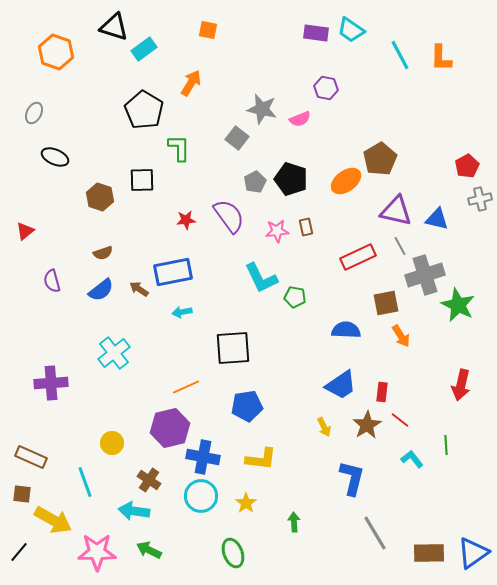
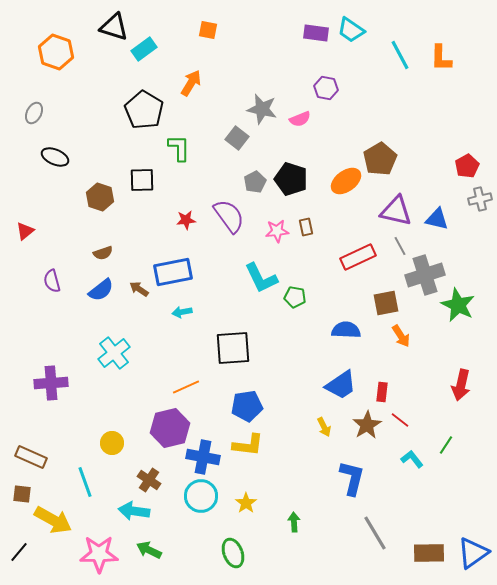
green line at (446, 445): rotated 36 degrees clockwise
yellow L-shape at (261, 459): moved 13 px left, 14 px up
pink star at (97, 552): moved 2 px right, 2 px down
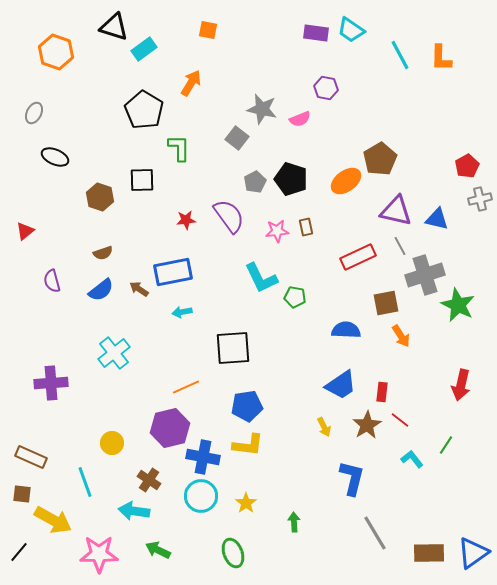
green arrow at (149, 550): moved 9 px right
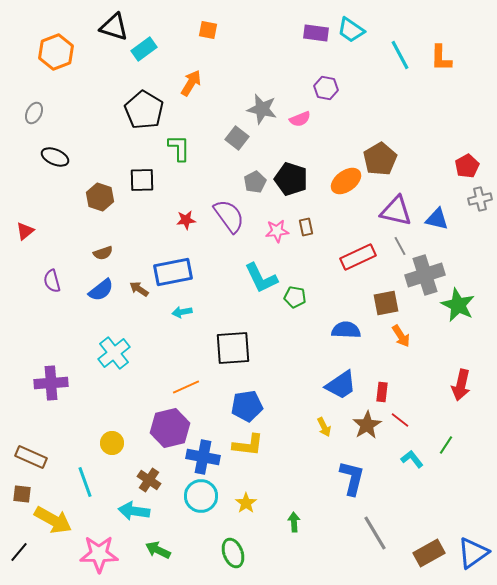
orange hexagon at (56, 52): rotated 20 degrees clockwise
brown rectangle at (429, 553): rotated 28 degrees counterclockwise
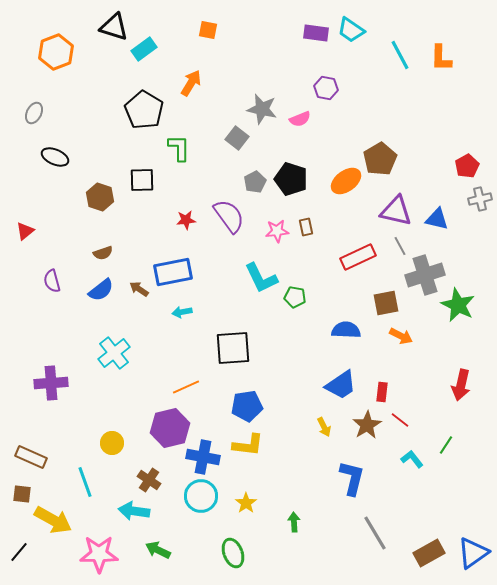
orange arrow at (401, 336): rotated 30 degrees counterclockwise
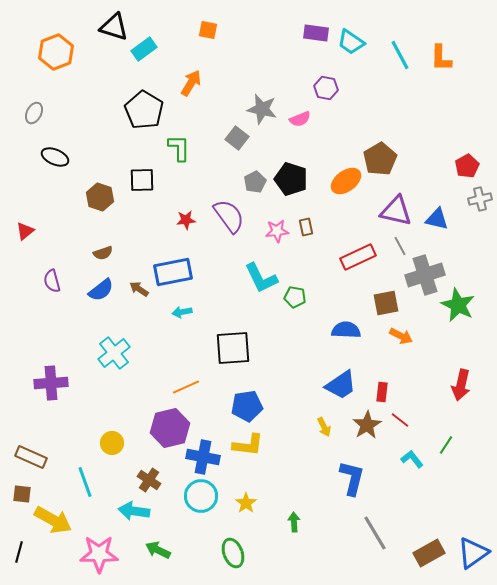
cyan trapezoid at (351, 30): moved 12 px down
black line at (19, 552): rotated 25 degrees counterclockwise
